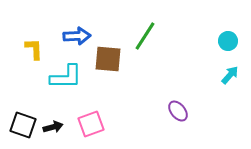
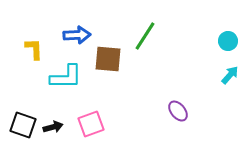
blue arrow: moved 1 px up
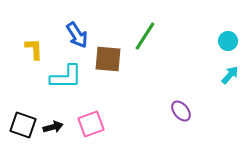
blue arrow: rotated 60 degrees clockwise
purple ellipse: moved 3 px right
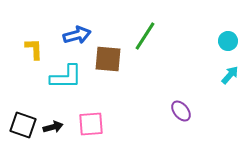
blue arrow: rotated 72 degrees counterclockwise
pink square: rotated 16 degrees clockwise
